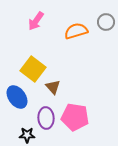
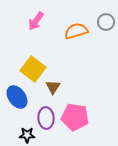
brown triangle: rotated 14 degrees clockwise
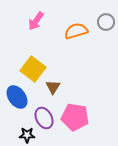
purple ellipse: moved 2 px left; rotated 25 degrees counterclockwise
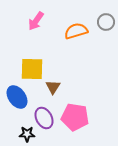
yellow square: moved 1 px left; rotated 35 degrees counterclockwise
black star: moved 1 px up
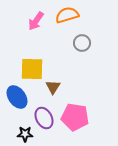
gray circle: moved 24 px left, 21 px down
orange semicircle: moved 9 px left, 16 px up
black star: moved 2 px left
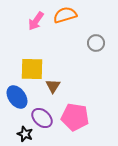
orange semicircle: moved 2 px left
gray circle: moved 14 px right
brown triangle: moved 1 px up
purple ellipse: moved 2 px left; rotated 20 degrees counterclockwise
black star: rotated 21 degrees clockwise
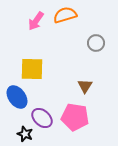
brown triangle: moved 32 px right
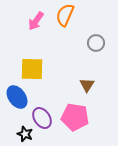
orange semicircle: rotated 50 degrees counterclockwise
brown triangle: moved 2 px right, 1 px up
purple ellipse: rotated 15 degrees clockwise
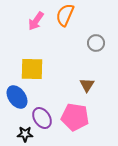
black star: rotated 21 degrees counterclockwise
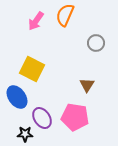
yellow square: rotated 25 degrees clockwise
